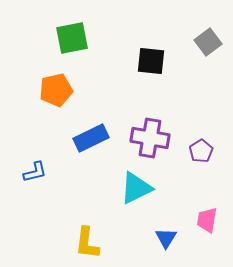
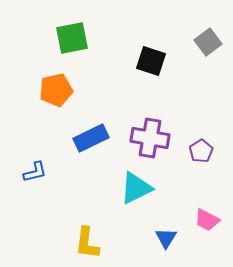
black square: rotated 12 degrees clockwise
pink trapezoid: rotated 72 degrees counterclockwise
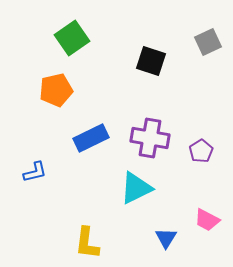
green square: rotated 24 degrees counterclockwise
gray square: rotated 12 degrees clockwise
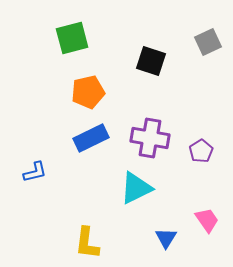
green square: rotated 20 degrees clockwise
orange pentagon: moved 32 px right, 2 px down
pink trapezoid: rotated 152 degrees counterclockwise
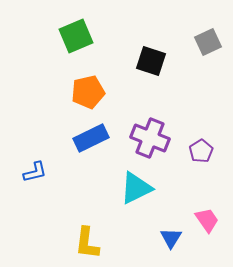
green square: moved 4 px right, 2 px up; rotated 8 degrees counterclockwise
purple cross: rotated 12 degrees clockwise
blue triangle: moved 5 px right
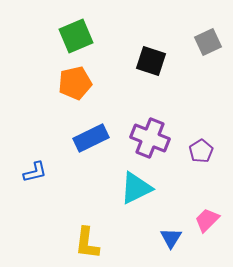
orange pentagon: moved 13 px left, 9 px up
pink trapezoid: rotated 100 degrees counterclockwise
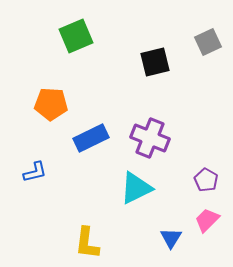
black square: moved 4 px right, 1 px down; rotated 32 degrees counterclockwise
orange pentagon: moved 24 px left, 21 px down; rotated 16 degrees clockwise
purple pentagon: moved 5 px right, 29 px down; rotated 10 degrees counterclockwise
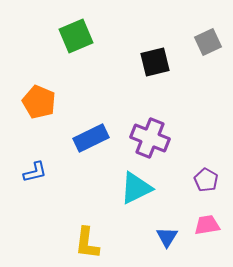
orange pentagon: moved 12 px left, 2 px up; rotated 20 degrees clockwise
pink trapezoid: moved 5 px down; rotated 36 degrees clockwise
blue triangle: moved 4 px left, 1 px up
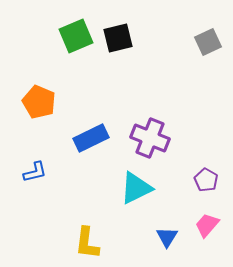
black square: moved 37 px left, 24 px up
pink trapezoid: rotated 40 degrees counterclockwise
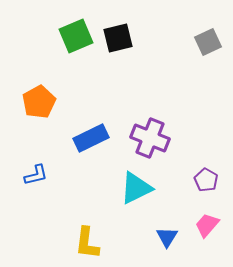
orange pentagon: rotated 20 degrees clockwise
blue L-shape: moved 1 px right, 3 px down
